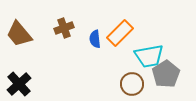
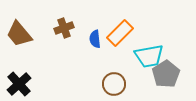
brown circle: moved 18 px left
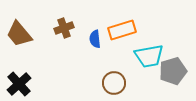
orange rectangle: moved 2 px right, 3 px up; rotated 28 degrees clockwise
gray pentagon: moved 7 px right, 3 px up; rotated 16 degrees clockwise
brown circle: moved 1 px up
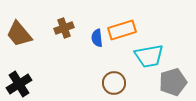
blue semicircle: moved 2 px right, 1 px up
gray pentagon: moved 11 px down
black cross: rotated 10 degrees clockwise
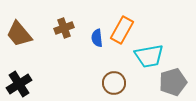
orange rectangle: rotated 44 degrees counterclockwise
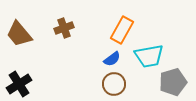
blue semicircle: moved 15 px right, 21 px down; rotated 120 degrees counterclockwise
brown circle: moved 1 px down
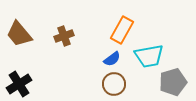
brown cross: moved 8 px down
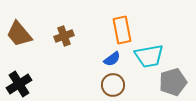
orange rectangle: rotated 40 degrees counterclockwise
brown circle: moved 1 px left, 1 px down
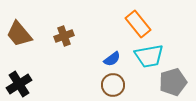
orange rectangle: moved 16 px right, 6 px up; rotated 28 degrees counterclockwise
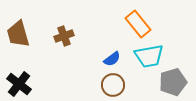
brown trapezoid: moved 1 px left; rotated 24 degrees clockwise
black cross: rotated 20 degrees counterclockwise
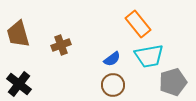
brown cross: moved 3 px left, 9 px down
